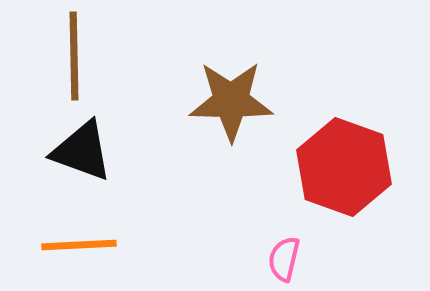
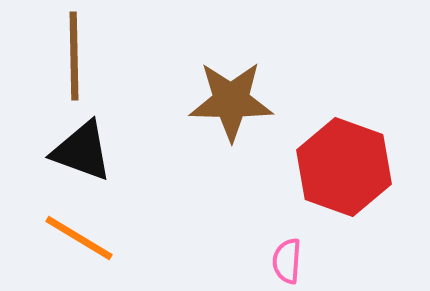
orange line: moved 7 px up; rotated 34 degrees clockwise
pink semicircle: moved 3 px right, 2 px down; rotated 9 degrees counterclockwise
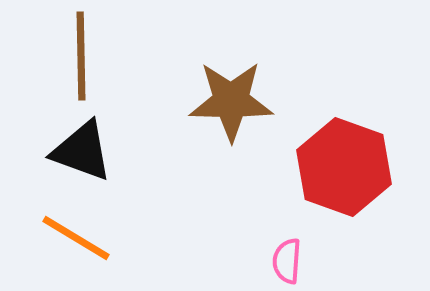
brown line: moved 7 px right
orange line: moved 3 px left
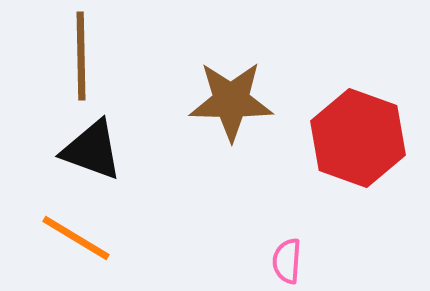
black triangle: moved 10 px right, 1 px up
red hexagon: moved 14 px right, 29 px up
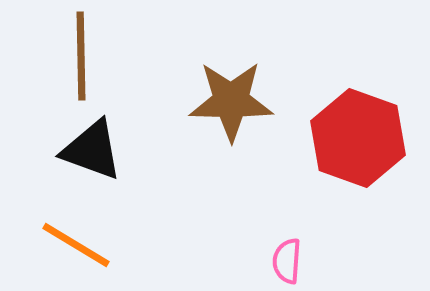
orange line: moved 7 px down
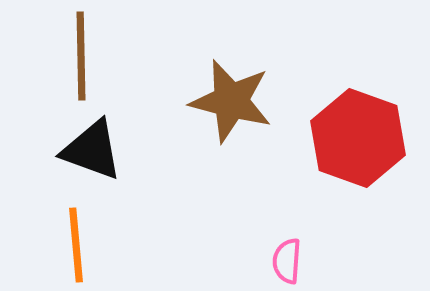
brown star: rotated 14 degrees clockwise
orange line: rotated 54 degrees clockwise
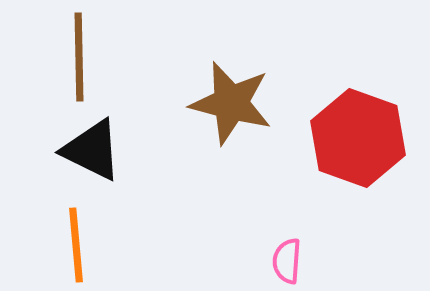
brown line: moved 2 px left, 1 px down
brown star: moved 2 px down
black triangle: rotated 6 degrees clockwise
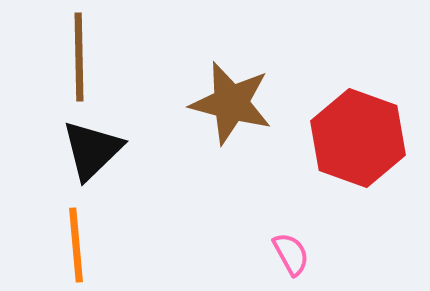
black triangle: rotated 50 degrees clockwise
pink semicircle: moved 4 px right, 7 px up; rotated 147 degrees clockwise
